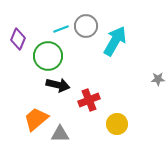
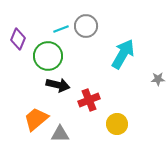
cyan arrow: moved 8 px right, 13 px down
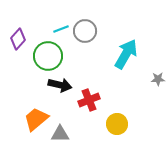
gray circle: moved 1 px left, 5 px down
purple diamond: rotated 20 degrees clockwise
cyan arrow: moved 3 px right
black arrow: moved 2 px right
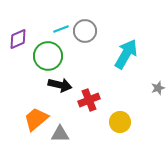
purple diamond: rotated 25 degrees clockwise
gray star: moved 9 px down; rotated 16 degrees counterclockwise
yellow circle: moved 3 px right, 2 px up
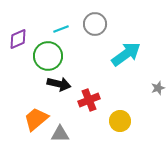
gray circle: moved 10 px right, 7 px up
cyan arrow: rotated 24 degrees clockwise
black arrow: moved 1 px left, 1 px up
yellow circle: moved 1 px up
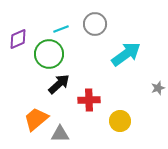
green circle: moved 1 px right, 2 px up
black arrow: rotated 55 degrees counterclockwise
red cross: rotated 20 degrees clockwise
